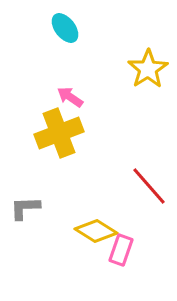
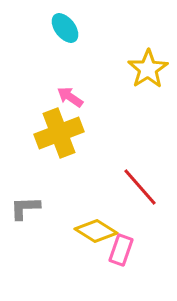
red line: moved 9 px left, 1 px down
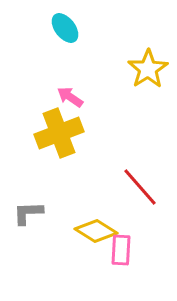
gray L-shape: moved 3 px right, 5 px down
pink rectangle: rotated 16 degrees counterclockwise
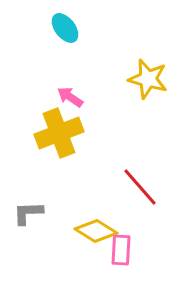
yellow star: moved 10 px down; rotated 24 degrees counterclockwise
